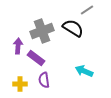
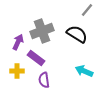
gray line: rotated 16 degrees counterclockwise
black semicircle: moved 4 px right, 6 px down
purple arrow: moved 4 px up; rotated 21 degrees clockwise
yellow cross: moved 3 px left, 13 px up
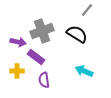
purple arrow: rotated 77 degrees clockwise
purple rectangle: moved 1 px up
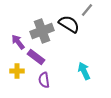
black semicircle: moved 8 px left, 10 px up
purple arrow: rotated 140 degrees counterclockwise
cyan arrow: rotated 42 degrees clockwise
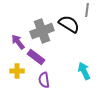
gray line: rotated 32 degrees counterclockwise
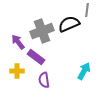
black semicircle: rotated 55 degrees counterclockwise
cyan arrow: rotated 54 degrees clockwise
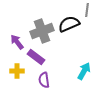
purple arrow: moved 1 px left
